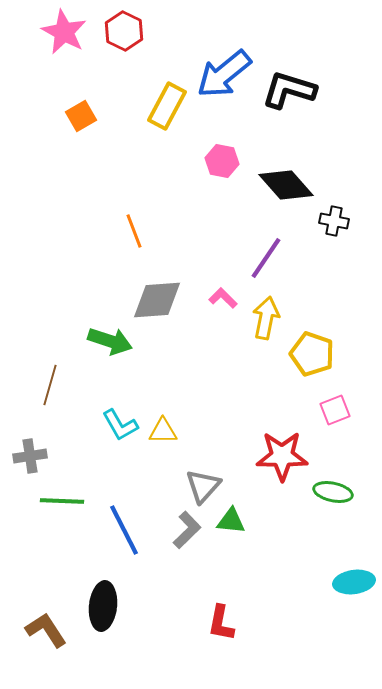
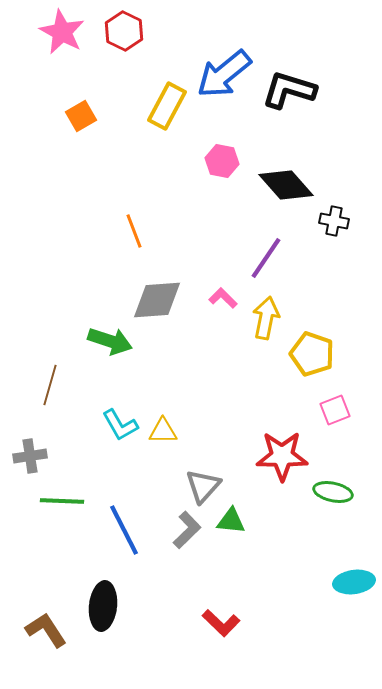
pink star: moved 2 px left
red L-shape: rotated 57 degrees counterclockwise
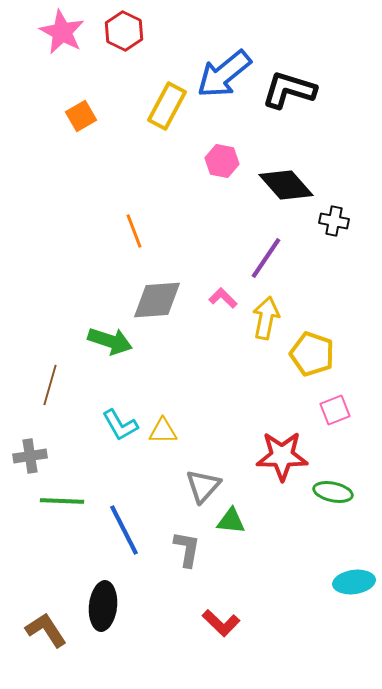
gray L-shape: moved 19 px down; rotated 36 degrees counterclockwise
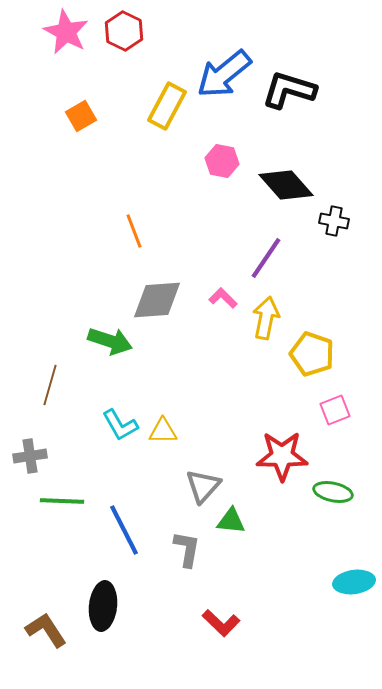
pink star: moved 4 px right
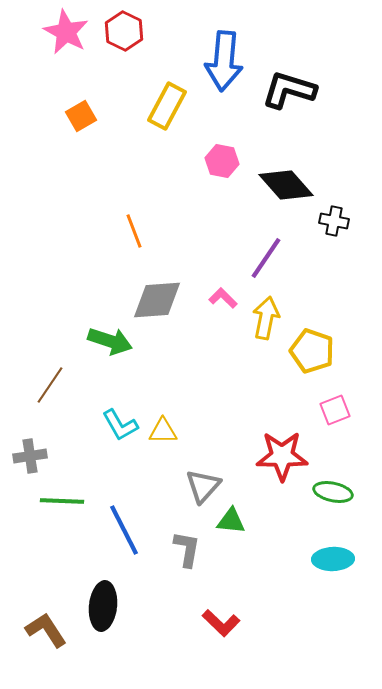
blue arrow: moved 13 px up; rotated 46 degrees counterclockwise
yellow pentagon: moved 3 px up
brown line: rotated 18 degrees clockwise
cyan ellipse: moved 21 px left, 23 px up; rotated 6 degrees clockwise
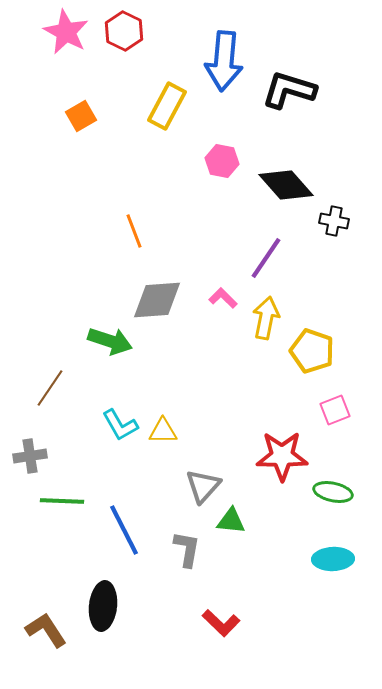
brown line: moved 3 px down
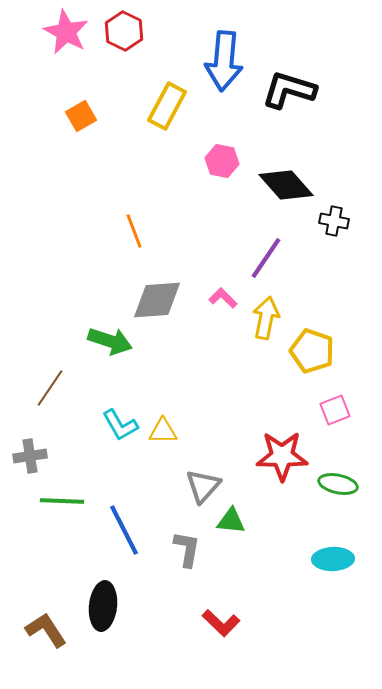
green ellipse: moved 5 px right, 8 px up
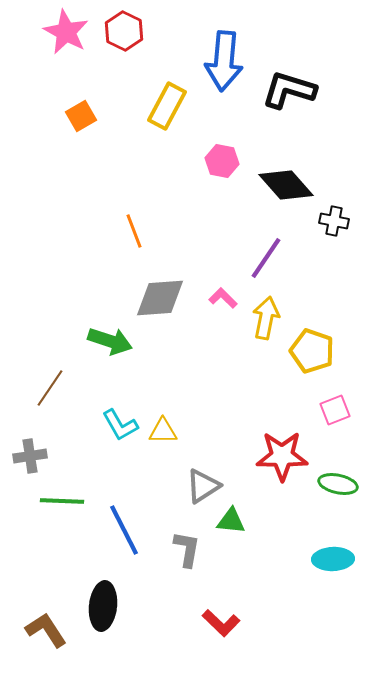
gray diamond: moved 3 px right, 2 px up
gray triangle: rotated 15 degrees clockwise
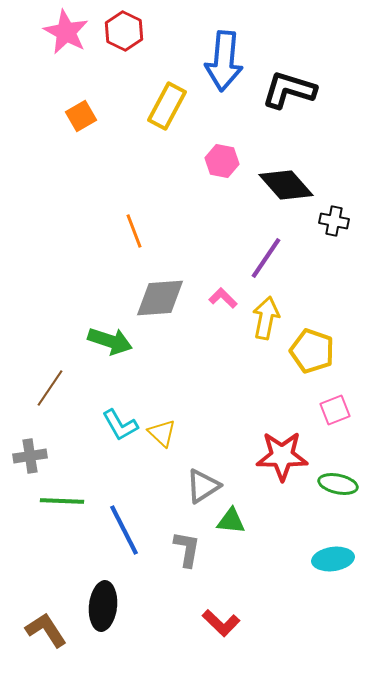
yellow triangle: moved 1 px left, 2 px down; rotated 44 degrees clockwise
cyan ellipse: rotated 6 degrees counterclockwise
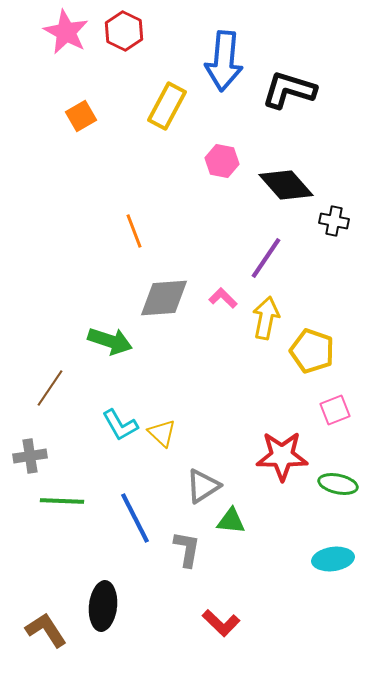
gray diamond: moved 4 px right
blue line: moved 11 px right, 12 px up
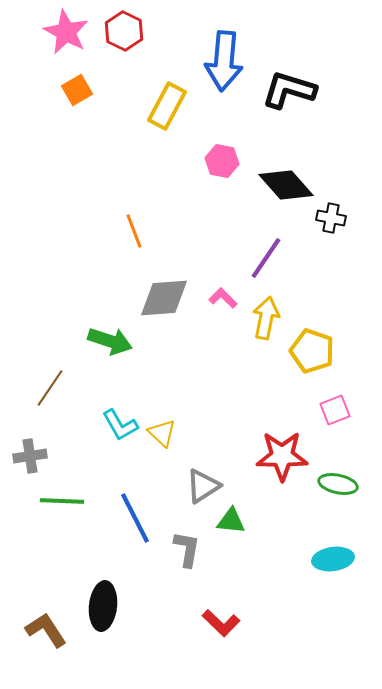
orange square: moved 4 px left, 26 px up
black cross: moved 3 px left, 3 px up
